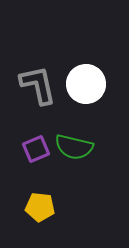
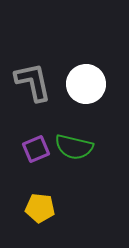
gray L-shape: moved 5 px left, 3 px up
yellow pentagon: moved 1 px down
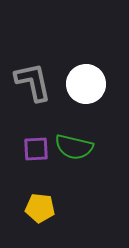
purple square: rotated 20 degrees clockwise
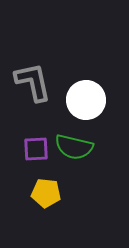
white circle: moved 16 px down
yellow pentagon: moved 6 px right, 15 px up
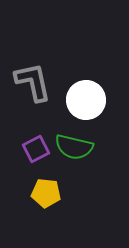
purple square: rotated 24 degrees counterclockwise
